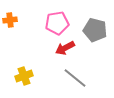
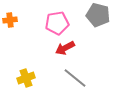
gray pentagon: moved 3 px right, 15 px up
yellow cross: moved 2 px right, 2 px down
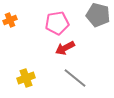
orange cross: rotated 16 degrees counterclockwise
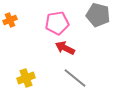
red arrow: rotated 54 degrees clockwise
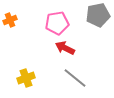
gray pentagon: rotated 25 degrees counterclockwise
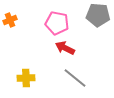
gray pentagon: rotated 15 degrees clockwise
pink pentagon: rotated 20 degrees clockwise
yellow cross: rotated 18 degrees clockwise
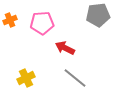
gray pentagon: rotated 10 degrees counterclockwise
pink pentagon: moved 15 px left; rotated 15 degrees counterclockwise
yellow cross: rotated 24 degrees counterclockwise
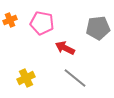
gray pentagon: moved 13 px down
pink pentagon: rotated 15 degrees clockwise
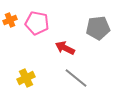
pink pentagon: moved 5 px left
gray line: moved 1 px right
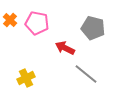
orange cross: rotated 24 degrees counterclockwise
gray pentagon: moved 5 px left; rotated 20 degrees clockwise
gray line: moved 10 px right, 4 px up
